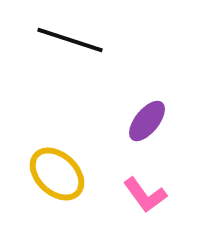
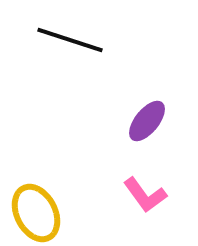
yellow ellipse: moved 21 px left, 39 px down; rotated 20 degrees clockwise
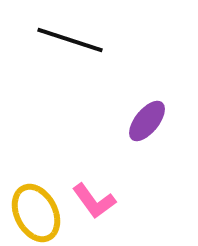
pink L-shape: moved 51 px left, 6 px down
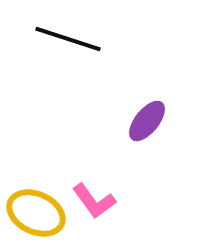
black line: moved 2 px left, 1 px up
yellow ellipse: rotated 38 degrees counterclockwise
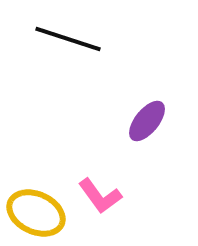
pink L-shape: moved 6 px right, 5 px up
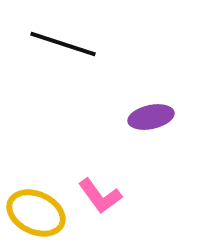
black line: moved 5 px left, 5 px down
purple ellipse: moved 4 px right, 4 px up; rotated 39 degrees clockwise
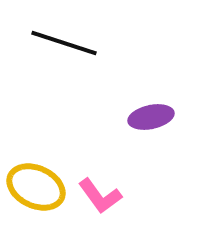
black line: moved 1 px right, 1 px up
yellow ellipse: moved 26 px up
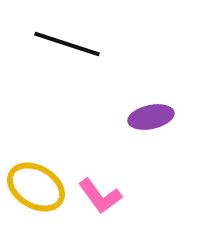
black line: moved 3 px right, 1 px down
yellow ellipse: rotated 6 degrees clockwise
